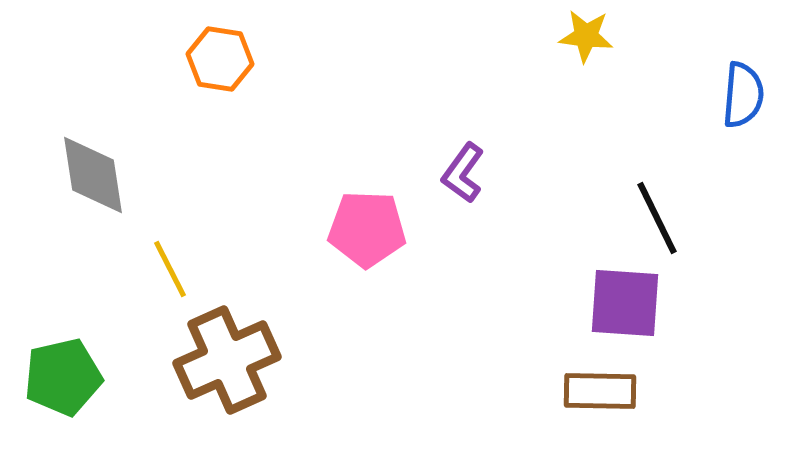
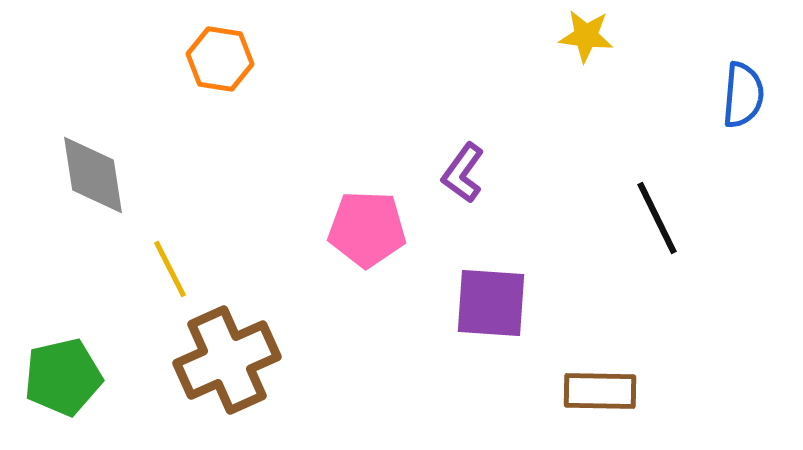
purple square: moved 134 px left
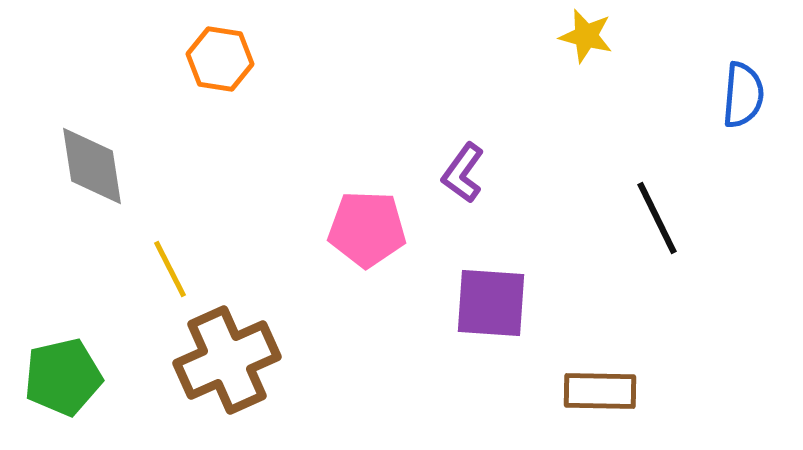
yellow star: rotated 8 degrees clockwise
gray diamond: moved 1 px left, 9 px up
